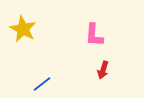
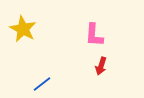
red arrow: moved 2 px left, 4 px up
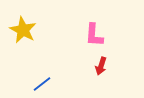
yellow star: moved 1 px down
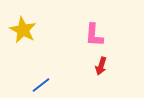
blue line: moved 1 px left, 1 px down
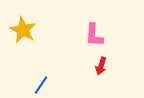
blue line: rotated 18 degrees counterclockwise
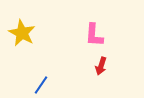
yellow star: moved 1 px left, 3 px down
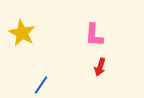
red arrow: moved 1 px left, 1 px down
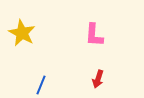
red arrow: moved 2 px left, 12 px down
blue line: rotated 12 degrees counterclockwise
